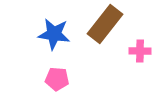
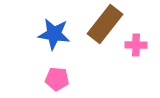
pink cross: moved 4 px left, 6 px up
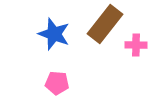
blue star: rotated 12 degrees clockwise
pink pentagon: moved 4 px down
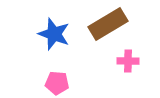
brown rectangle: moved 3 px right; rotated 21 degrees clockwise
pink cross: moved 8 px left, 16 px down
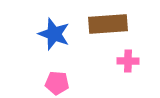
brown rectangle: rotated 27 degrees clockwise
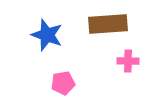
blue star: moved 7 px left, 1 px down
pink pentagon: moved 6 px right; rotated 15 degrees counterclockwise
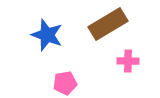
brown rectangle: rotated 27 degrees counterclockwise
pink pentagon: moved 2 px right
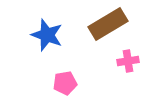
pink cross: rotated 10 degrees counterclockwise
